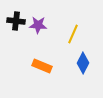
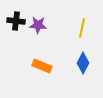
yellow line: moved 9 px right, 6 px up; rotated 12 degrees counterclockwise
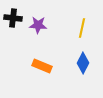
black cross: moved 3 px left, 3 px up
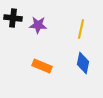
yellow line: moved 1 px left, 1 px down
blue diamond: rotated 15 degrees counterclockwise
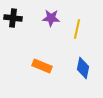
purple star: moved 13 px right, 7 px up
yellow line: moved 4 px left
blue diamond: moved 5 px down
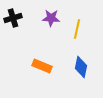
black cross: rotated 24 degrees counterclockwise
blue diamond: moved 2 px left, 1 px up
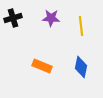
yellow line: moved 4 px right, 3 px up; rotated 18 degrees counterclockwise
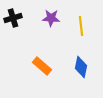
orange rectangle: rotated 18 degrees clockwise
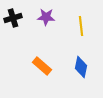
purple star: moved 5 px left, 1 px up
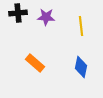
black cross: moved 5 px right, 5 px up; rotated 12 degrees clockwise
orange rectangle: moved 7 px left, 3 px up
